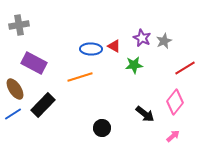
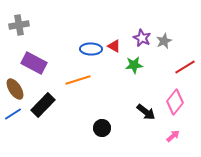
red line: moved 1 px up
orange line: moved 2 px left, 3 px down
black arrow: moved 1 px right, 2 px up
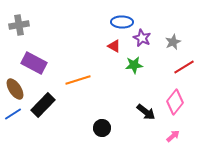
gray star: moved 9 px right, 1 px down
blue ellipse: moved 31 px right, 27 px up
red line: moved 1 px left
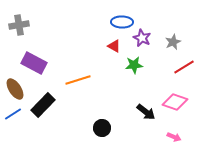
pink diamond: rotated 70 degrees clockwise
pink arrow: moved 1 px right, 1 px down; rotated 64 degrees clockwise
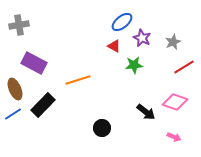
blue ellipse: rotated 40 degrees counterclockwise
brown ellipse: rotated 10 degrees clockwise
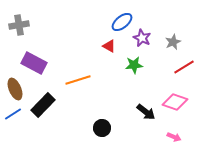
red triangle: moved 5 px left
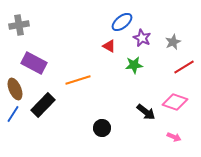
blue line: rotated 24 degrees counterclockwise
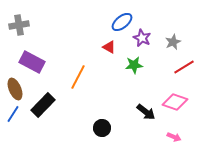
red triangle: moved 1 px down
purple rectangle: moved 2 px left, 1 px up
orange line: moved 3 px up; rotated 45 degrees counterclockwise
